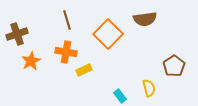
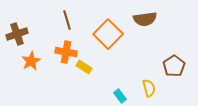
yellow rectangle: moved 3 px up; rotated 56 degrees clockwise
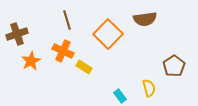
orange cross: moved 3 px left, 1 px up; rotated 15 degrees clockwise
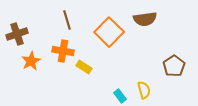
orange square: moved 1 px right, 2 px up
orange cross: rotated 15 degrees counterclockwise
yellow semicircle: moved 5 px left, 2 px down
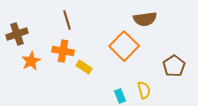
orange square: moved 15 px right, 14 px down
cyan rectangle: rotated 16 degrees clockwise
